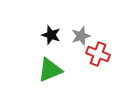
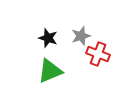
black star: moved 3 px left, 3 px down
green triangle: moved 1 px down
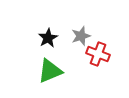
black star: rotated 24 degrees clockwise
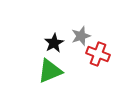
black star: moved 6 px right, 5 px down
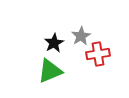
gray star: rotated 12 degrees counterclockwise
red cross: rotated 30 degrees counterclockwise
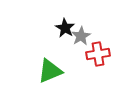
black star: moved 11 px right, 15 px up; rotated 12 degrees counterclockwise
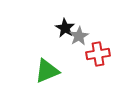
gray star: moved 2 px left
green triangle: moved 3 px left
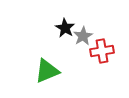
gray star: moved 4 px right
red cross: moved 4 px right, 3 px up
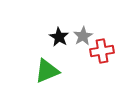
black star: moved 6 px left, 9 px down
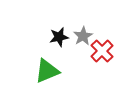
black star: rotated 30 degrees clockwise
red cross: rotated 35 degrees counterclockwise
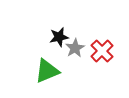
gray star: moved 8 px left, 12 px down
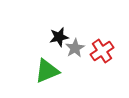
red cross: rotated 10 degrees clockwise
